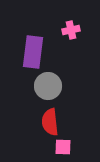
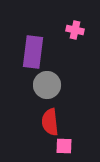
pink cross: moved 4 px right; rotated 24 degrees clockwise
gray circle: moved 1 px left, 1 px up
pink square: moved 1 px right, 1 px up
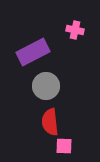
purple rectangle: rotated 56 degrees clockwise
gray circle: moved 1 px left, 1 px down
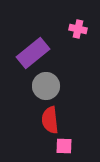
pink cross: moved 3 px right, 1 px up
purple rectangle: moved 1 px down; rotated 12 degrees counterclockwise
red semicircle: moved 2 px up
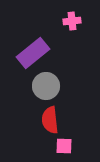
pink cross: moved 6 px left, 8 px up; rotated 18 degrees counterclockwise
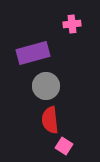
pink cross: moved 3 px down
purple rectangle: rotated 24 degrees clockwise
pink square: rotated 30 degrees clockwise
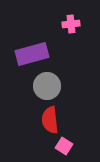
pink cross: moved 1 px left
purple rectangle: moved 1 px left, 1 px down
gray circle: moved 1 px right
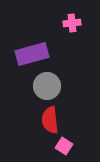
pink cross: moved 1 px right, 1 px up
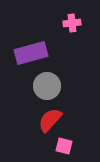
purple rectangle: moved 1 px left, 1 px up
red semicircle: rotated 48 degrees clockwise
pink square: rotated 18 degrees counterclockwise
